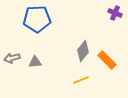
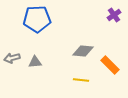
purple cross: moved 1 px left, 2 px down; rotated 32 degrees clockwise
gray diamond: rotated 55 degrees clockwise
orange rectangle: moved 3 px right, 5 px down
yellow line: rotated 28 degrees clockwise
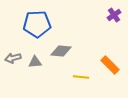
blue pentagon: moved 5 px down
gray diamond: moved 22 px left
gray arrow: moved 1 px right
yellow line: moved 3 px up
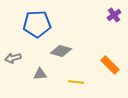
gray diamond: rotated 10 degrees clockwise
gray triangle: moved 5 px right, 12 px down
yellow line: moved 5 px left, 5 px down
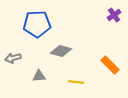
gray triangle: moved 1 px left, 2 px down
